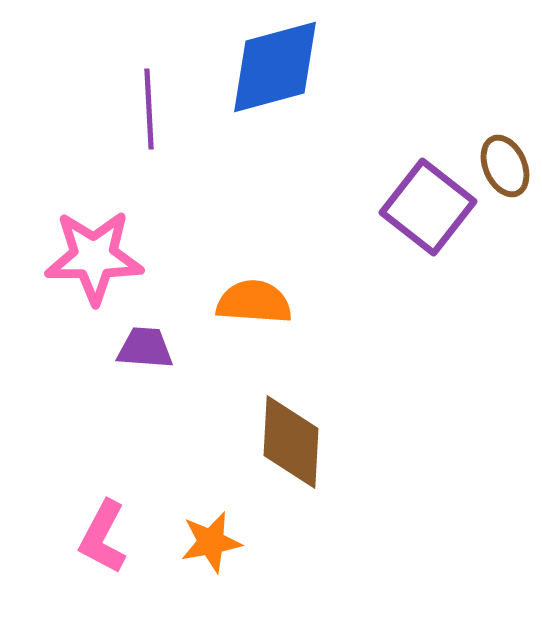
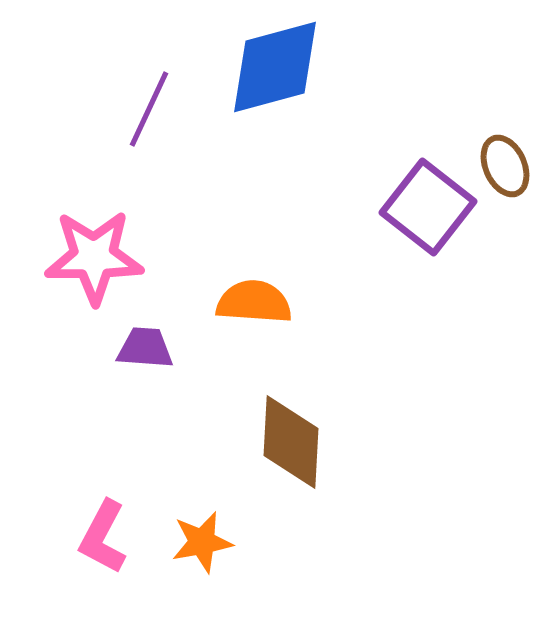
purple line: rotated 28 degrees clockwise
orange star: moved 9 px left
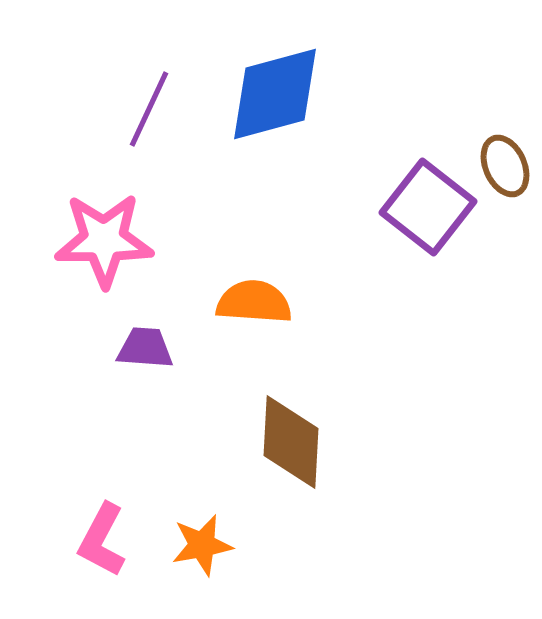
blue diamond: moved 27 px down
pink star: moved 10 px right, 17 px up
pink L-shape: moved 1 px left, 3 px down
orange star: moved 3 px down
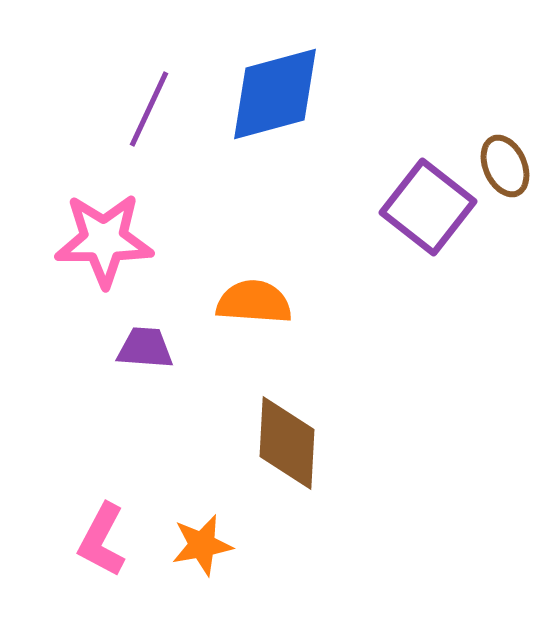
brown diamond: moved 4 px left, 1 px down
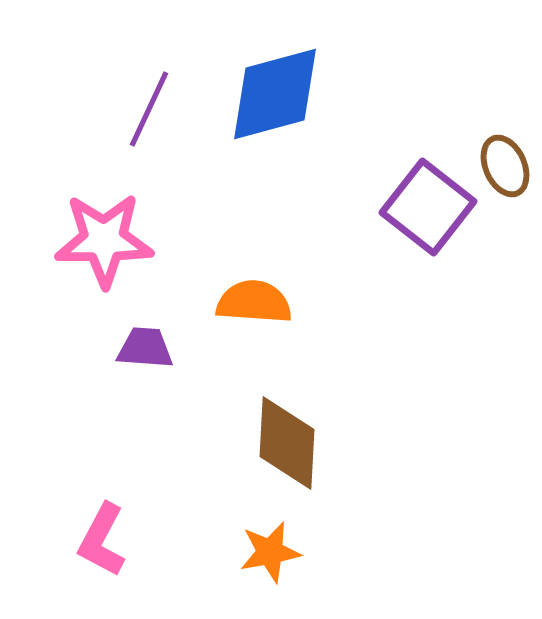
orange star: moved 68 px right, 7 px down
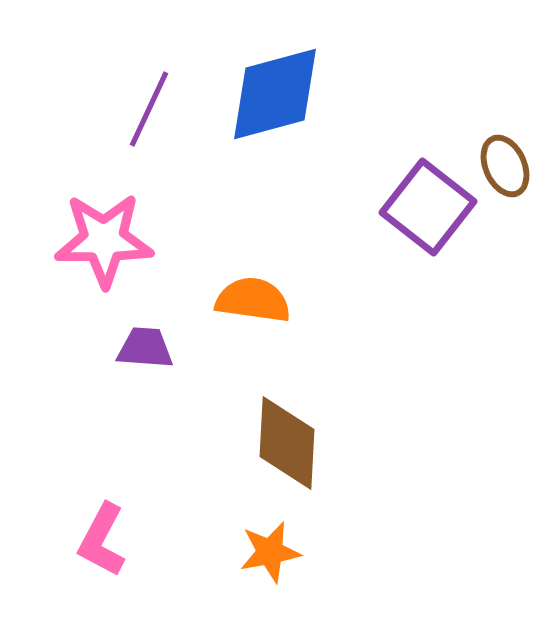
orange semicircle: moved 1 px left, 2 px up; rotated 4 degrees clockwise
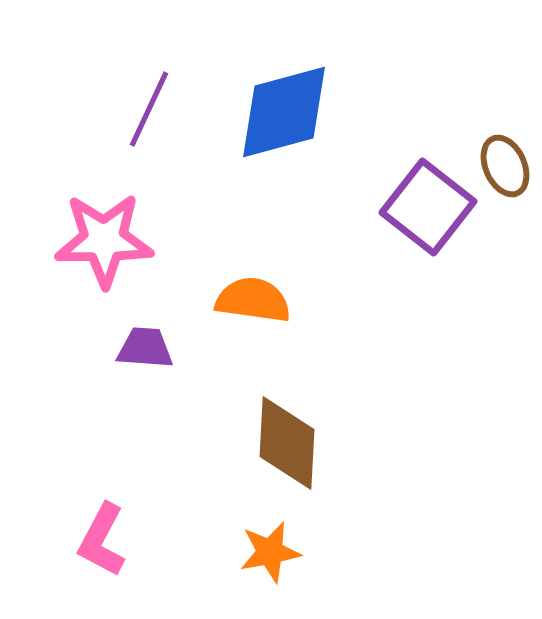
blue diamond: moved 9 px right, 18 px down
